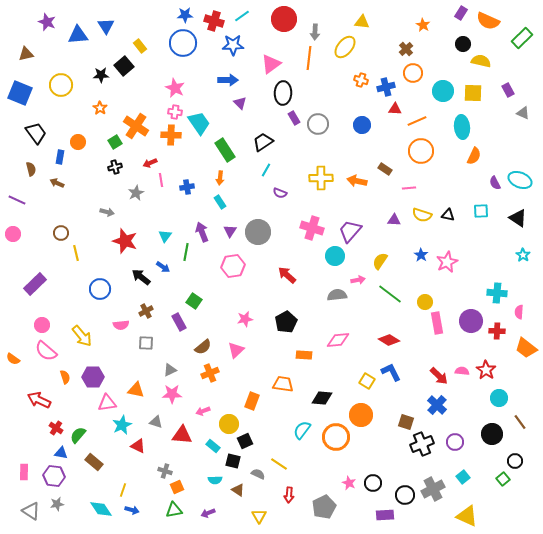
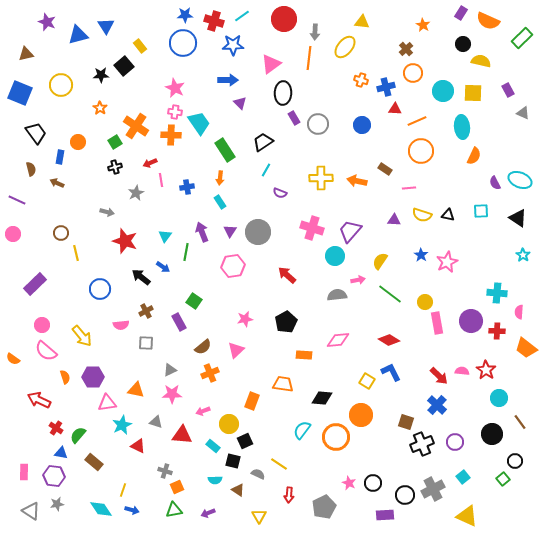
blue triangle at (78, 35): rotated 10 degrees counterclockwise
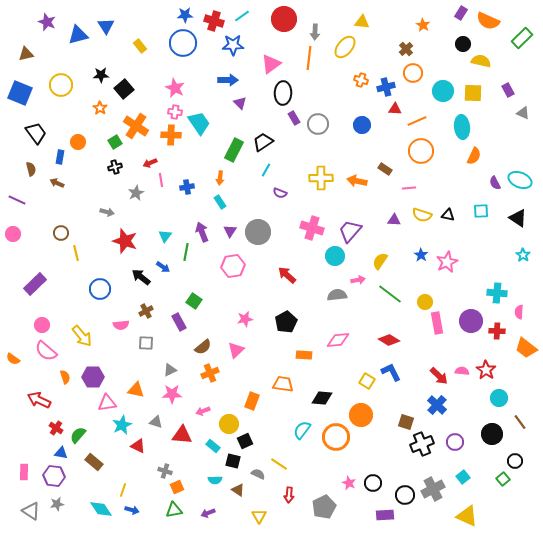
black square at (124, 66): moved 23 px down
green rectangle at (225, 150): moved 9 px right; rotated 60 degrees clockwise
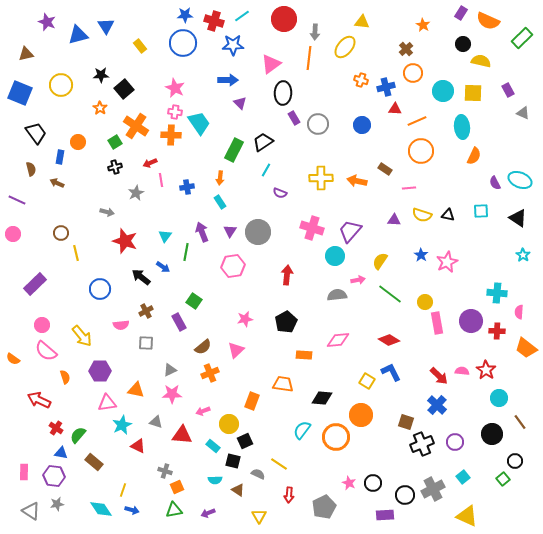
red arrow at (287, 275): rotated 54 degrees clockwise
purple hexagon at (93, 377): moved 7 px right, 6 px up
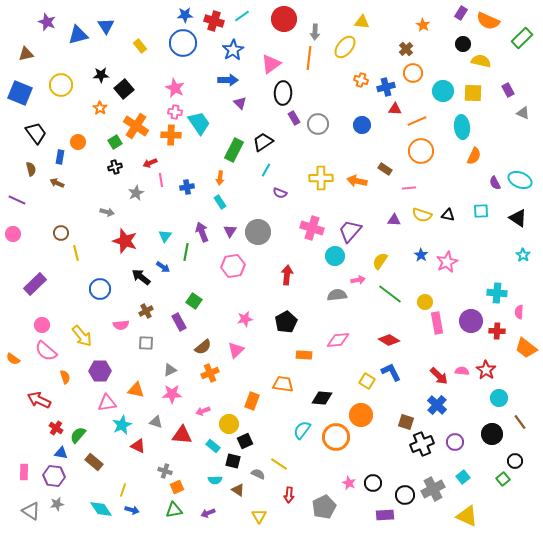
blue star at (233, 45): moved 5 px down; rotated 30 degrees counterclockwise
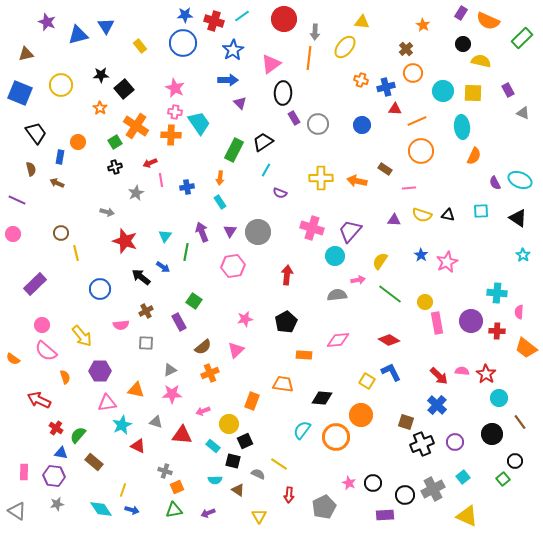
red star at (486, 370): moved 4 px down
gray triangle at (31, 511): moved 14 px left
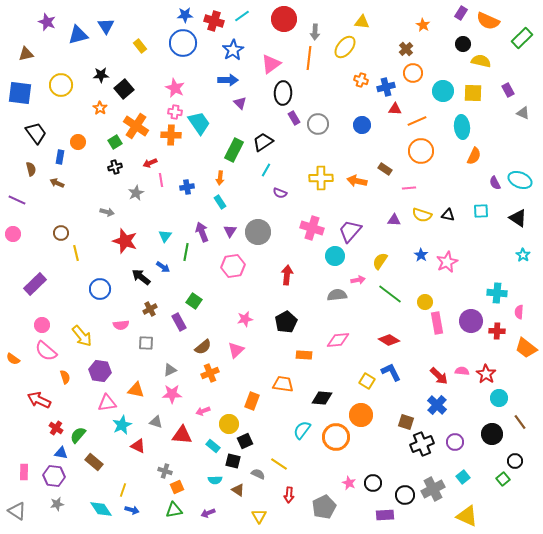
blue square at (20, 93): rotated 15 degrees counterclockwise
brown cross at (146, 311): moved 4 px right, 2 px up
purple hexagon at (100, 371): rotated 10 degrees clockwise
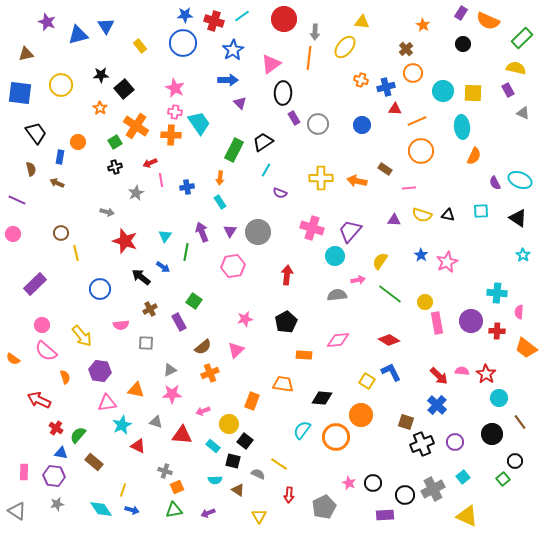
yellow semicircle at (481, 61): moved 35 px right, 7 px down
black square at (245, 441): rotated 28 degrees counterclockwise
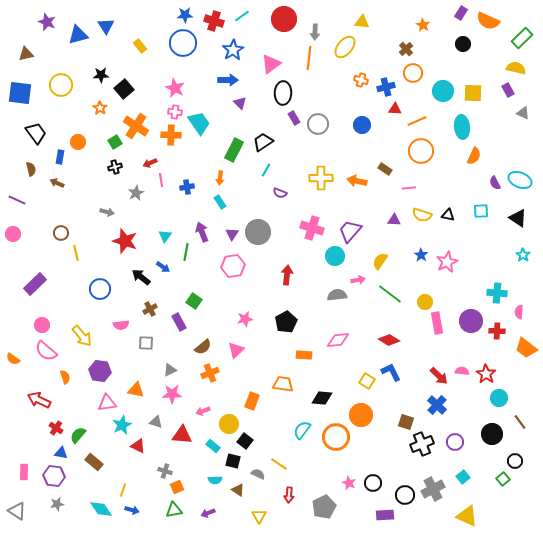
purple triangle at (230, 231): moved 2 px right, 3 px down
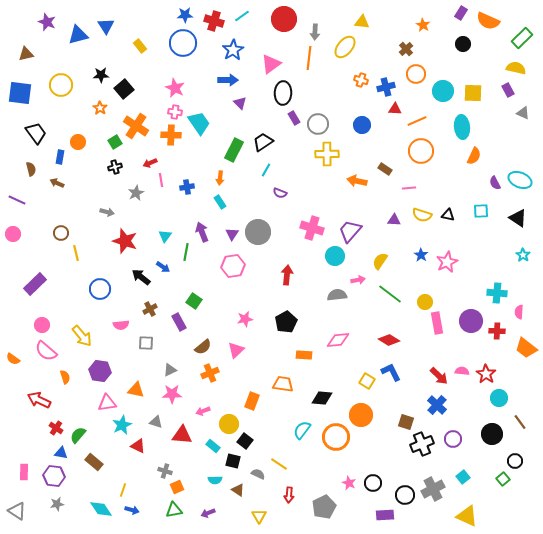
orange circle at (413, 73): moved 3 px right, 1 px down
yellow cross at (321, 178): moved 6 px right, 24 px up
purple circle at (455, 442): moved 2 px left, 3 px up
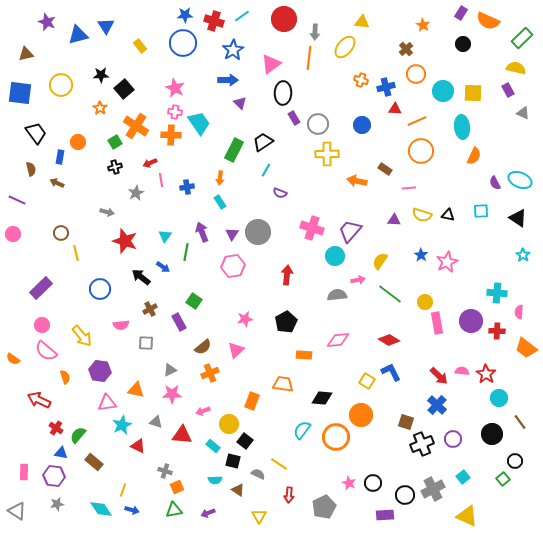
purple rectangle at (35, 284): moved 6 px right, 4 px down
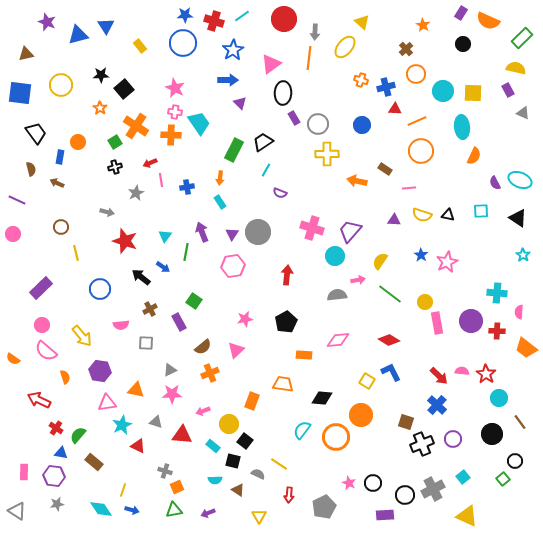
yellow triangle at (362, 22): rotated 35 degrees clockwise
brown circle at (61, 233): moved 6 px up
